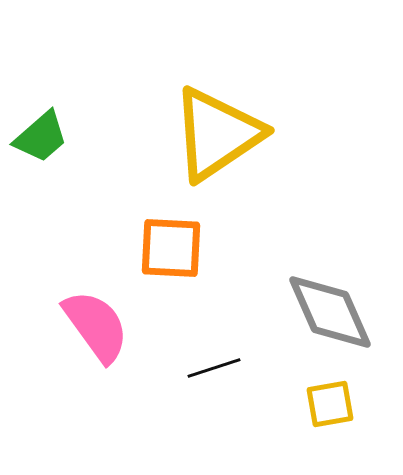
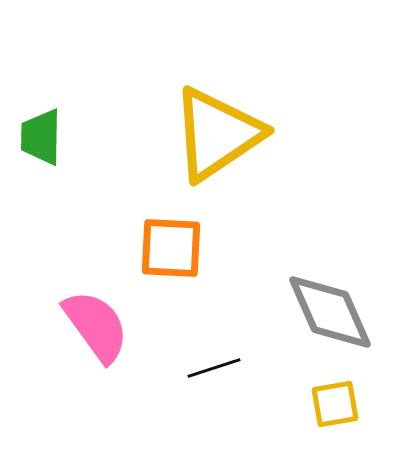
green trapezoid: rotated 132 degrees clockwise
yellow square: moved 5 px right
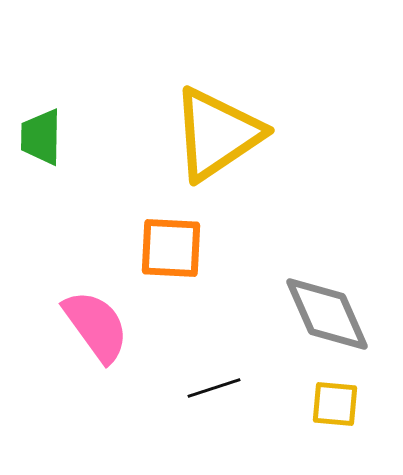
gray diamond: moved 3 px left, 2 px down
black line: moved 20 px down
yellow square: rotated 15 degrees clockwise
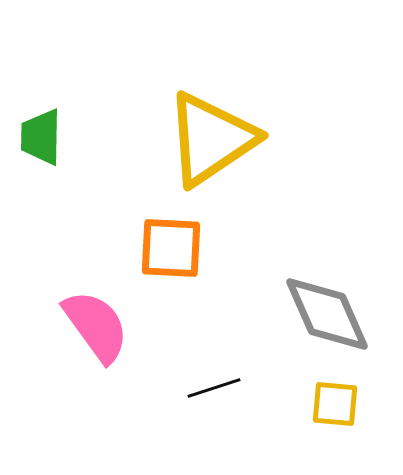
yellow triangle: moved 6 px left, 5 px down
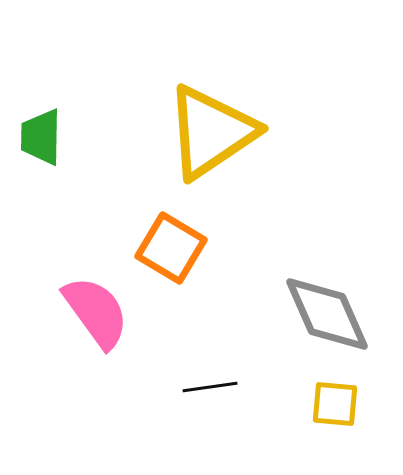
yellow triangle: moved 7 px up
orange square: rotated 28 degrees clockwise
pink semicircle: moved 14 px up
black line: moved 4 px left, 1 px up; rotated 10 degrees clockwise
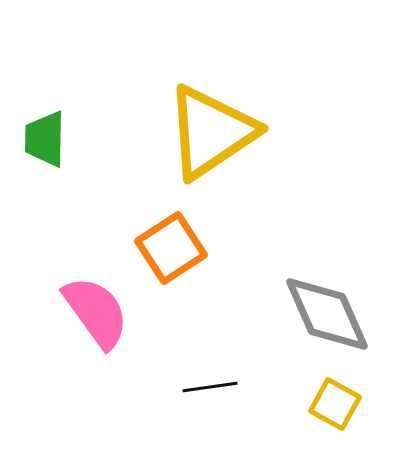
green trapezoid: moved 4 px right, 2 px down
orange square: rotated 26 degrees clockwise
yellow square: rotated 24 degrees clockwise
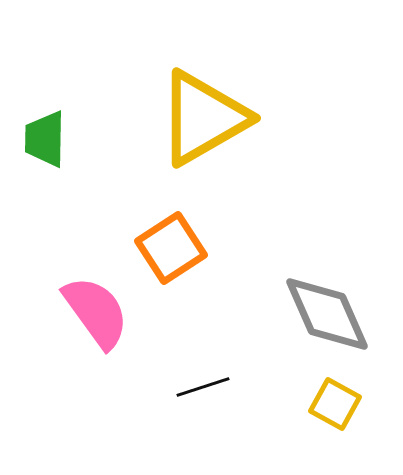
yellow triangle: moved 8 px left, 14 px up; rotated 4 degrees clockwise
black line: moved 7 px left; rotated 10 degrees counterclockwise
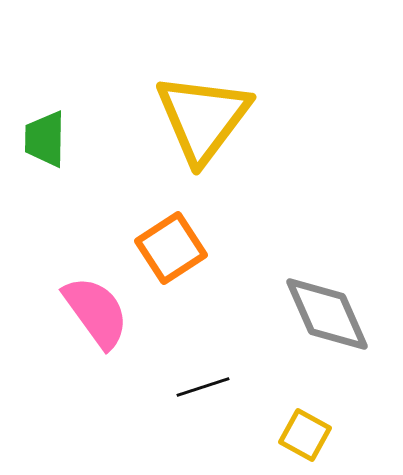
yellow triangle: rotated 23 degrees counterclockwise
yellow square: moved 30 px left, 31 px down
